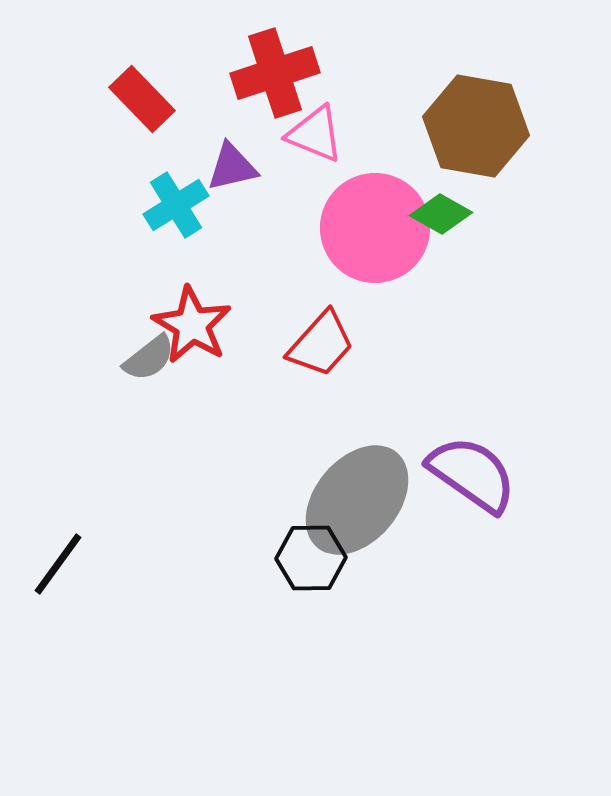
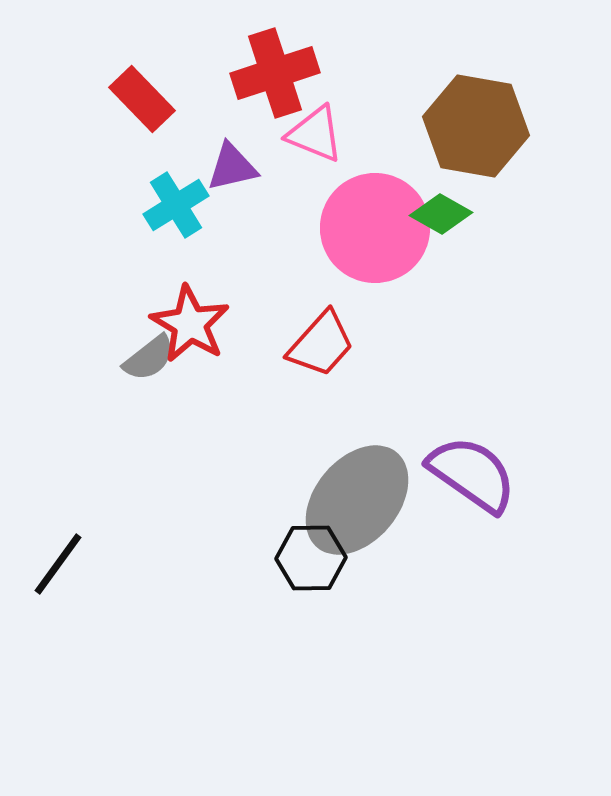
red star: moved 2 px left, 1 px up
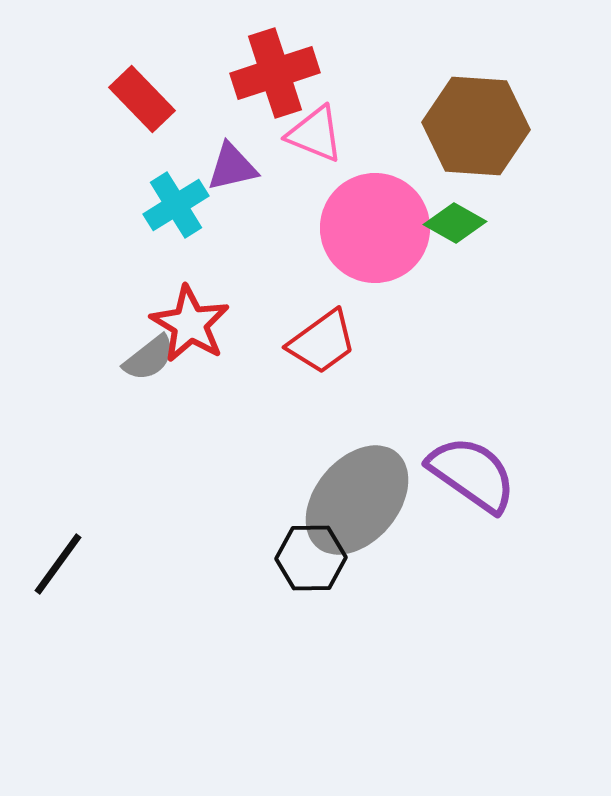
brown hexagon: rotated 6 degrees counterclockwise
green diamond: moved 14 px right, 9 px down
red trapezoid: moved 1 px right, 2 px up; rotated 12 degrees clockwise
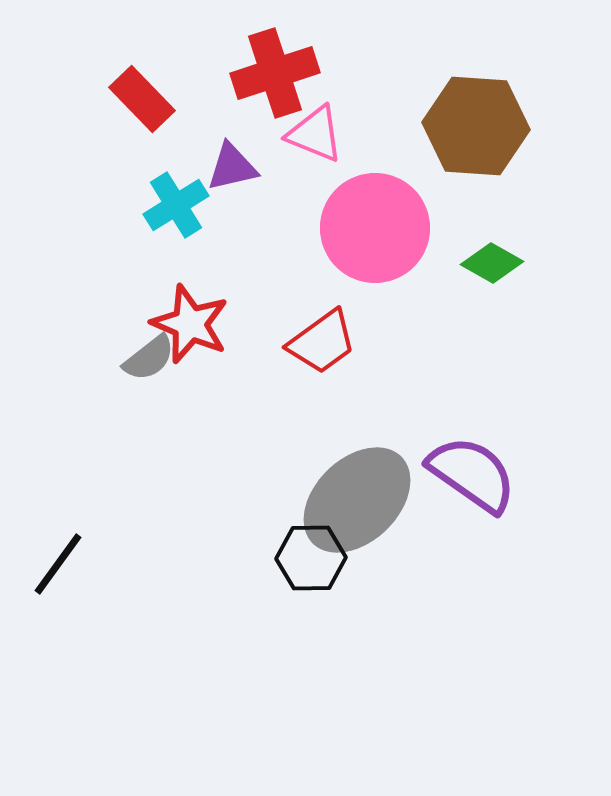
green diamond: moved 37 px right, 40 px down
red star: rotated 8 degrees counterclockwise
gray ellipse: rotated 6 degrees clockwise
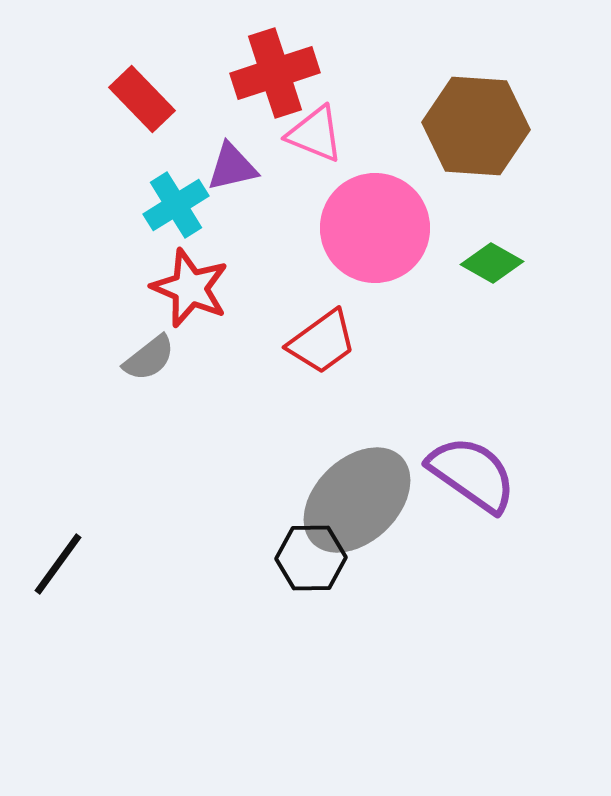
red star: moved 36 px up
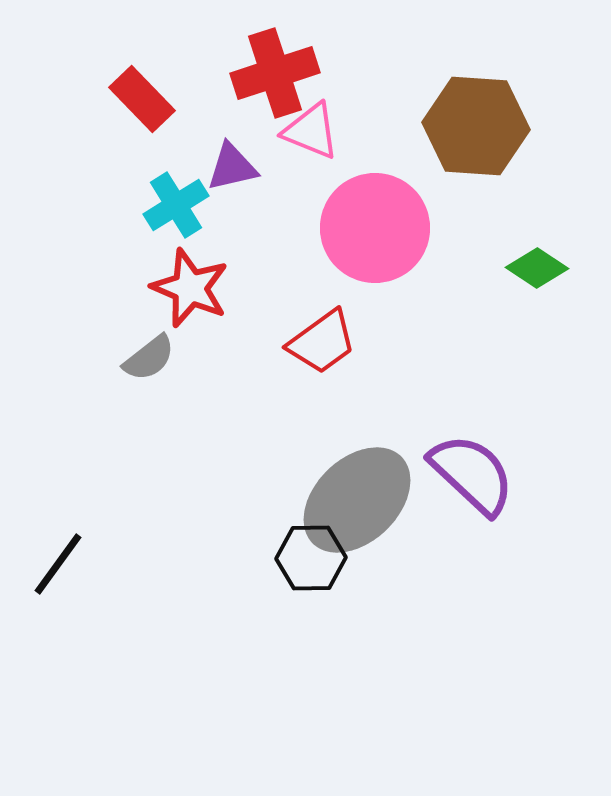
pink triangle: moved 4 px left, 3 px up
green diamond: moved 45 px right, 5 px down; rotated 4 degrees clockwise
purple semicircle: rotated 8 degrees clockwise
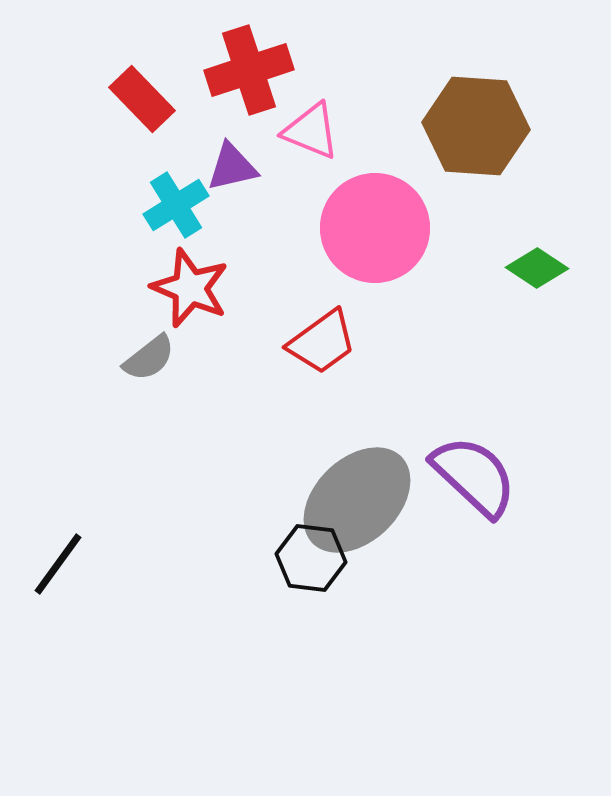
red cross: moved 26 px left, 3 px up
purple semicircle: moved 2 px right, 2 px down
black hexagon: rotated 8 degrees clockwise
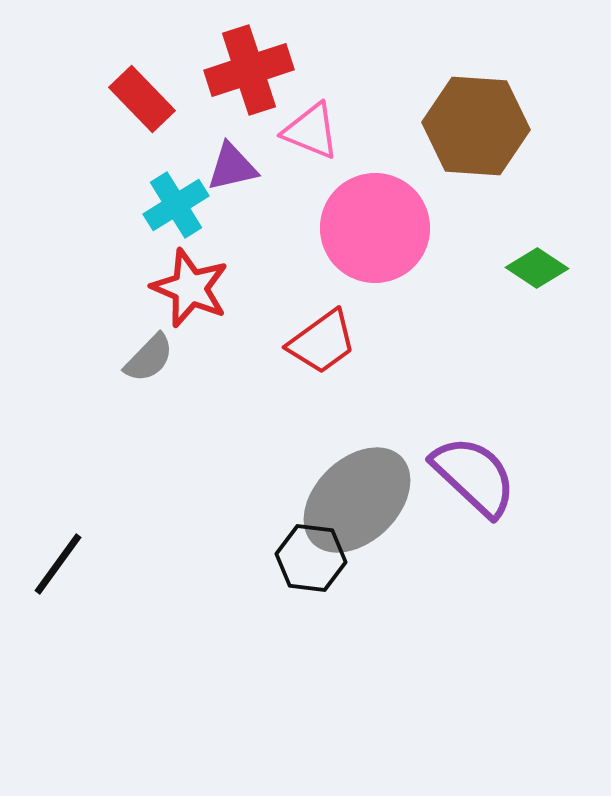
gray semicircle: rotated 8 degrees counterclockwise
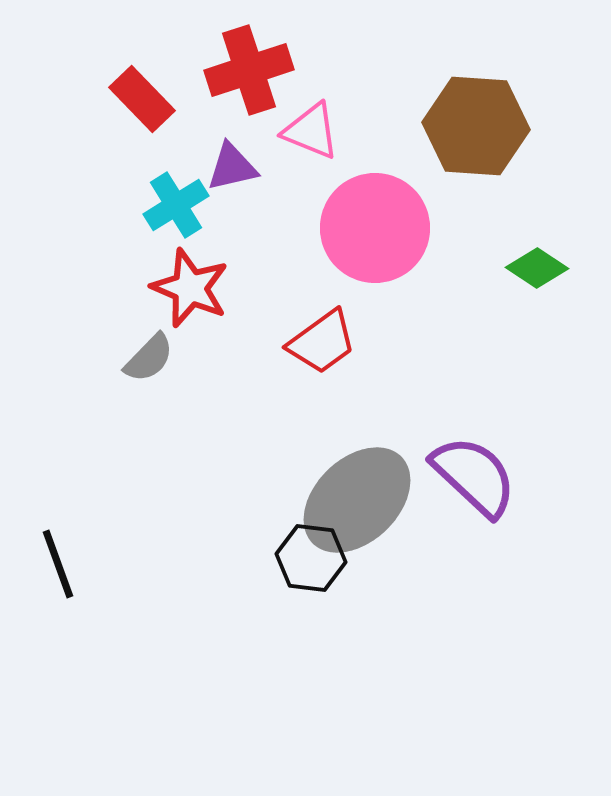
black line: rotated 56 degrees counterclockwise
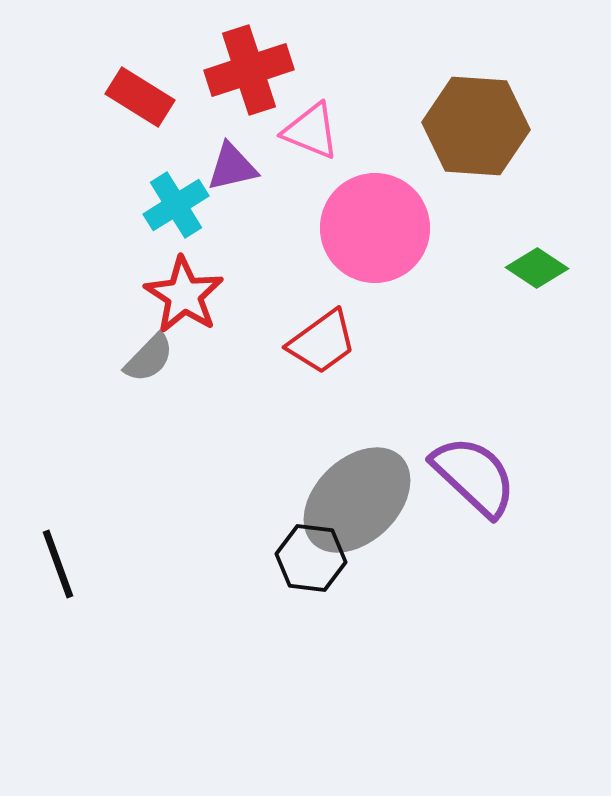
red rectangle: moved 2 px left, 2 px up; rotated 14 degrees counterclockwise
red star: moved 6 px left, 7 px down; rotated 10 degrees clockwise
